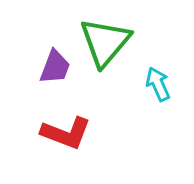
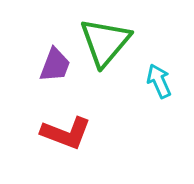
purple trapezoid: moved 2 px up
cyan arrow: moved 1 px right, 3 px up
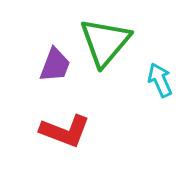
cyan arrow: moved 1 px right, 1 px up
red L-shape: moved 1 px left, 2 px up
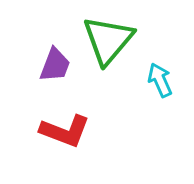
green triangle: moved 3 px right, 2 px up
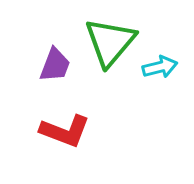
green triangle: moved 2 px right, 2 px down
cyan arrow: moved 13 px up; rotated 100 degrees clockwise
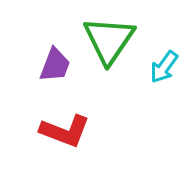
green triangle: moved 1 px left, 2 px up; rotated 6 degrees counterclockwise
cyan arrow: moved 4 px right; rotated 140 degrees clockwise
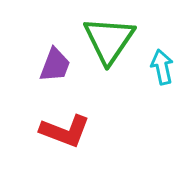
cyan arrow: moved 2 px left; rotated 132 degrees clockwise
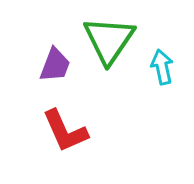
red L-shape: rotated 45 degrees clockwise
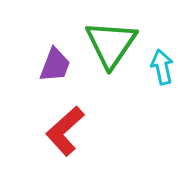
green triangle: moved 2 px right, 4 px down
red L-shape: rotated 72 degrees clockwise
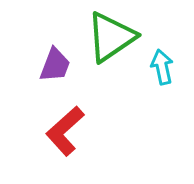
green triangle: moved 7 px up; rotated 22 degrees clockwise
